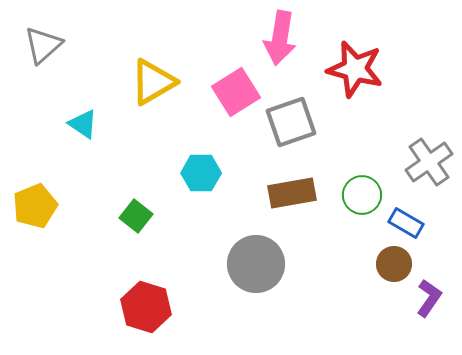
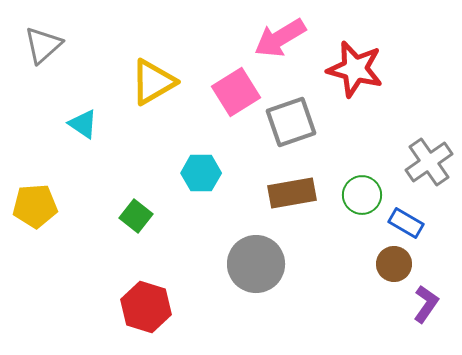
pink arrow: rotated 50 degrees clockwise
yellow pentagon: rotated 18 degrees clockwise
purple L-shape: moved 3 px left, 6 px down
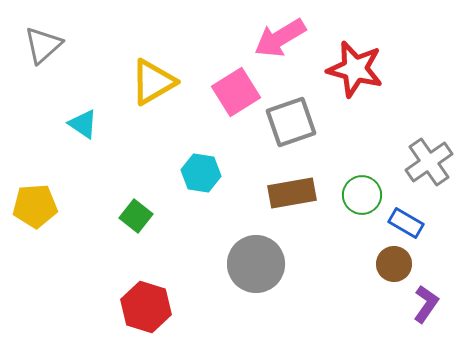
cyan hexagon: rotated 9 degrees clockwise
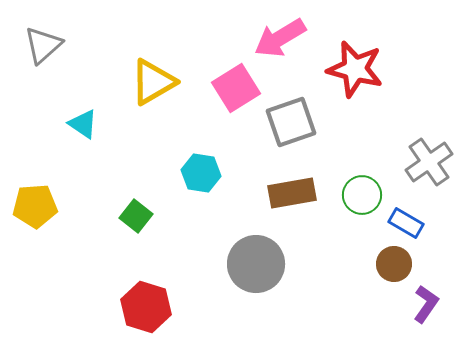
pink square: moved 4 px up
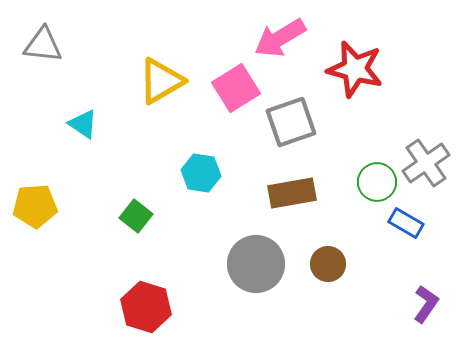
gray triangle: rotated 48 degrees clockwise
yellow triangle: moved 8 px right, 1 px up
gray cross: moved 3 px left, 1 px down
green circle: moved 15 px right, 13 px up
brown circle: moved 66 px left
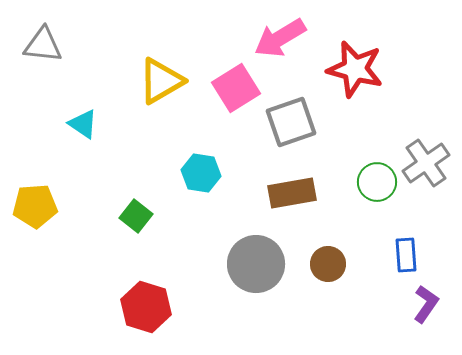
blue rectangle: moved 32 px down; rotated 56 degrees clockwise
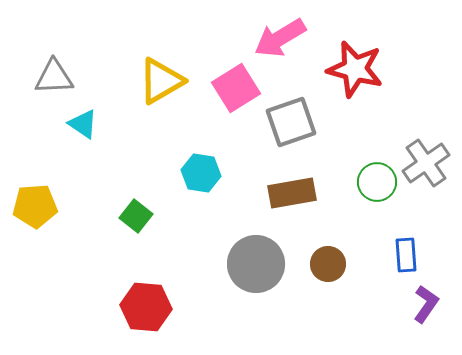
gray triangle: moved 11 px right, 32 px down; rotated 9 degrees counterclockwise
red hexagon: rotated 12 degrees counterclockwise
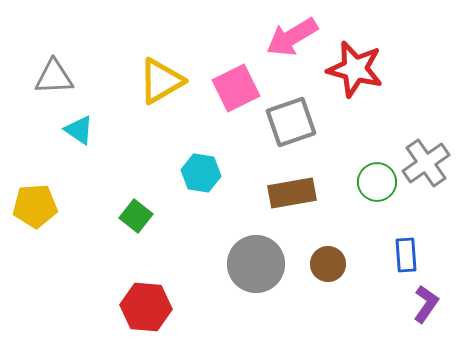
pink arrow: moved 12 px right, 1 px up
pink square: rotated 6 degrees clockwise
cyan triangle: moved 4 px left, 6 px down
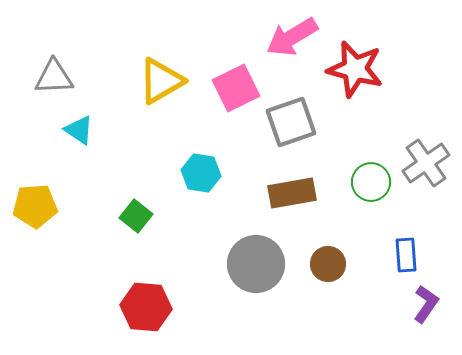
green circle: moved 6 px left
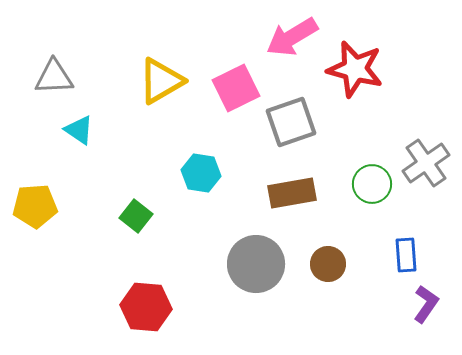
green circle: moved 1 px right, 2 px down
